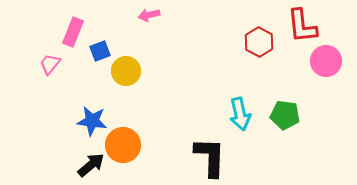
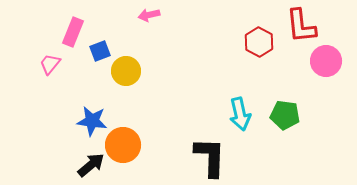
red L-shape: moved 1 px left
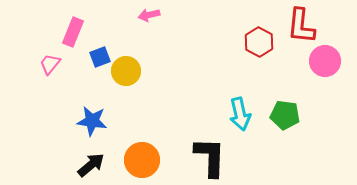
red L-shape: rotated 12 degrees clockwise
blue square: moved 6 px down
pink circle: moved 1 px left
orange circle: moved 19 px right, 15 px down
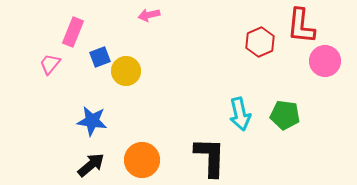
red hexagon: moved 1 px right; rotated 8 degrees clockwise
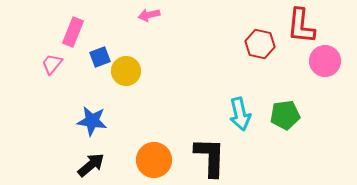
red hexagon: moved 2 px down; rotated 24 degrees counterclockwise
pink trapezoid: moved 2 px right
green pentagon: rotated 16 degrees counterclockwise
orange circle: moved 12 px right
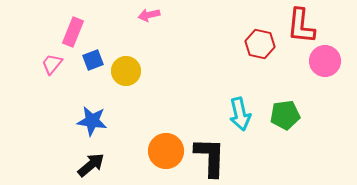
blue square: moved 7 px left, 3 px down
orange circle: moved 12 px right, 9 px up
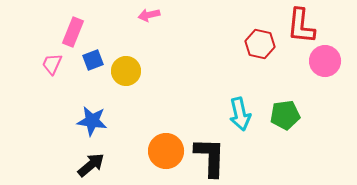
pink trapezoid: rotated 15 degrees counterclockwise
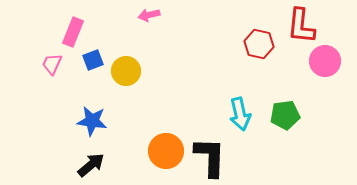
red hexagon: moved 1 px left
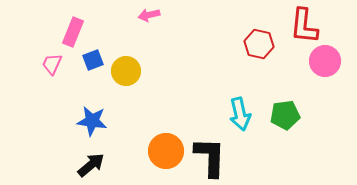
red L-shape: moved 3 px right
